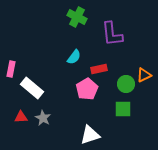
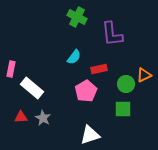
pink pentagon: moved 1 px left, 2 px down
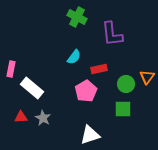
orange triangle: moved 3 px right, 2 px down; rotated 28 degrees counterclockwise
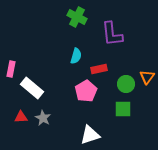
cyan semicircle: moved 2 px right, 1 px up; rotated 21 degrees counterclockwise
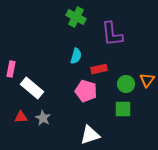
green cross: moved 1 px left
orange triangle: moved 3 px down
pink pentagon: rotated 25 degrees counterclockwise
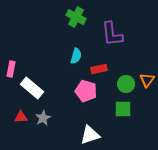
gray star: rotated 14 degrees clockwise
